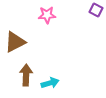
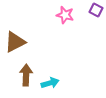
pink star: moved 18 px right; rotated 18 degrees clockwise
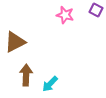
cyan arrow: moved 1 px down; rotated 150 degrees clockwise
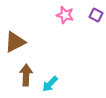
purple square: moved 5 px down
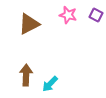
pink star: moved 3 px right
brown triangle: moved 14 px right, 18 px up
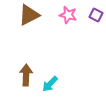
brown triangle: moved 9 px up
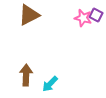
pink star: moved 15 px right, 3 px down
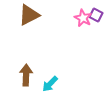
pink star: rotated 12 degrees clockwise
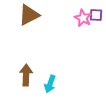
purple square: rotated 24 degrees counterclockwise
cyan arrow: rotated 24 degrees counterclockwise
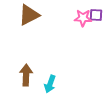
pink star: rotated 24 degrees counterclockwise
